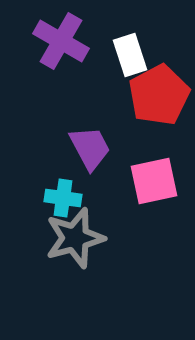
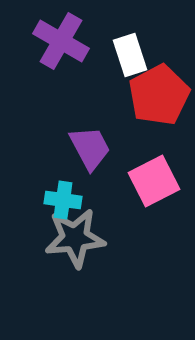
pink square: rotated 15 degrees counterclockwise
cyan cross: moved 2 px down
gray star: rotated 10 degrees clockwise
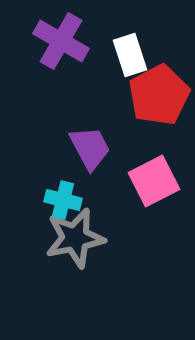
cyan cross: rotated 6 degrees clockwise
gray star: rotated 6 degrees counterclockwise
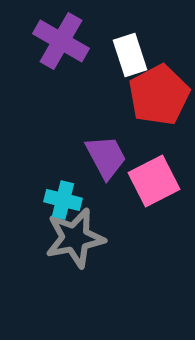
purple trapezoid: moved 16 px right, 9 px down
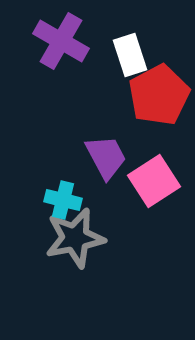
pink square: rotated 6 degrees counterclockwise
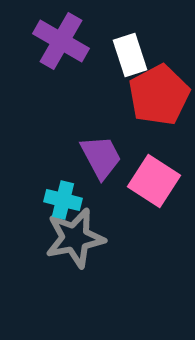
purple trapezoid: moved 5 px left
pink square: rotated 24 degrees counterclockwise
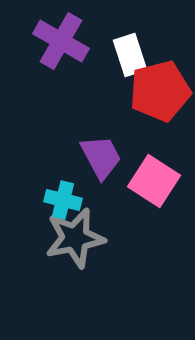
red pentagon: moved 1 px right, 4 px up; rotated 14 degrees clockwise
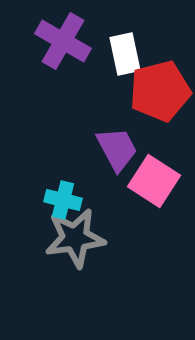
purple cross: moved 2 px right
white rectangle: moved 5 px left, 1 px up; rotated 6 degrees clockwise
purple trapezoid: moved 16 px right, 8 px up
gray star: rotated 4 degrees clockwise
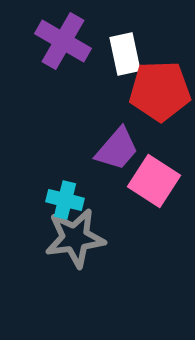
red pentagon: rotated 12 degrees clockwise
purple trapezoid: rotated 69 degrees clockwise
cyan cross: moved 2 px right
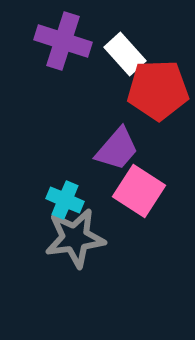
purple cross: rotated 12 degrees counterclockwise
white rectangle: rotated 30 degrees counterclockwise
red pentagon: moved 2 px left, 1 px up
pink square: moved 15 px left, 10 px down
cyan cross: rotated 9 degrees clockwise
